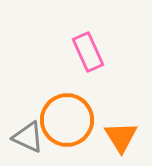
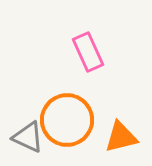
orange triangle: rotated 48 degrees clockwise
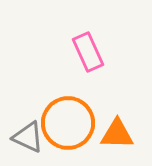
orange circle: moved 1 px right, 3 px down
orange triangle: moved 4 px left, 3 px up; rotated 15 degrees clockwise
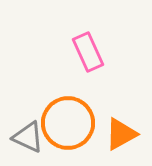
orange triangle: moved 4 px right; rotated 30 degrees counterclockwise
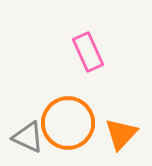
orange triangle: rotated 18 degrees counterclockwise
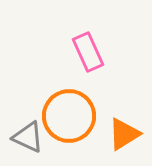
orange circle: moved 1 px right, 7 px up
orange triangle: moved 3 px right; rotated 15 degrees clockwise
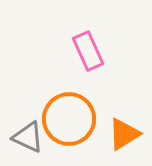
pink rectangle: moved 1 px up
orange circle: moved 3 px down
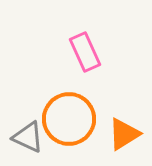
pink rectangle: moved 3 px left, 1 px down
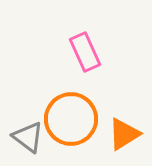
orange circle: moved 2 px right
gray triangle: rotated 12 degrees clockwise
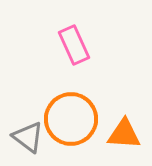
pink rectangle: moved 11 px left, 7 px up
orange triangle: rotated 36 degrees clockwise
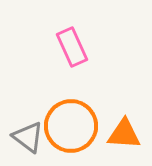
pink rectangle: moved 2 px left, 2 px down
orange circle: moved 7 px down
